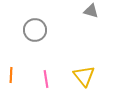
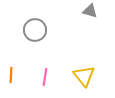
gray triangle: moved 1 px left
pink line: moved 1 px left, 2 px up; rotated 18 degrees clockwise
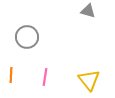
gray triangle: moved 2 px left
gray circle: moved 8 px left, 7 px down
yellow triangle: moved 5 px right, 4 px down
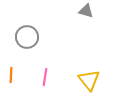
gray triangle: moved 2 px left
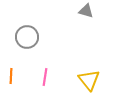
orange line: moved 1 px down
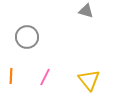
pink line: rotated 18 degrees clockwise
